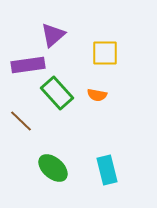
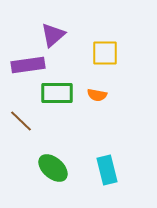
green rectangle: rotated 48 degrees counterclockwise
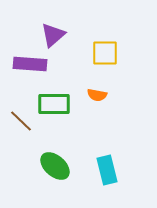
purple rectangle: moved 2 px right, 1 px up; rotated 12 degrees clockwise
green rectangle: moved 3 px left, 11 px down
green ellipse: moved 2 px right, 2 px up
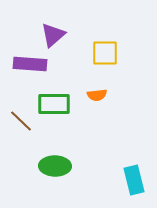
orange semicircle: rotated 18 degrees counterclockwise
green ellipse: rotated 40 degrees counterclockwise
cyan rectangle: moved 27 px right, 10 px down
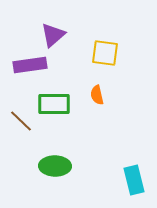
yellow square: rotated 8 degrees clockwise
purple rectangle: moved 1 px down; rotated 12 degrees counterclockwise
orange semicircle: rotated 84 degrees clockwise
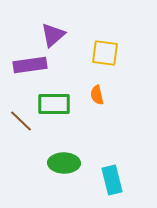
green ellipse: moved 9 px right, 3 px up
cyan rectangle: moved 22 px left
